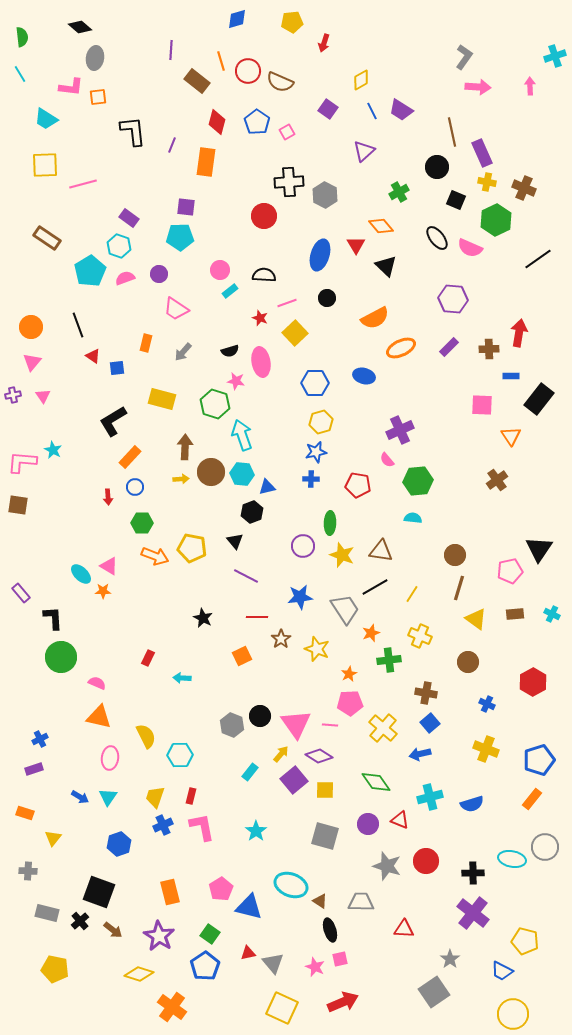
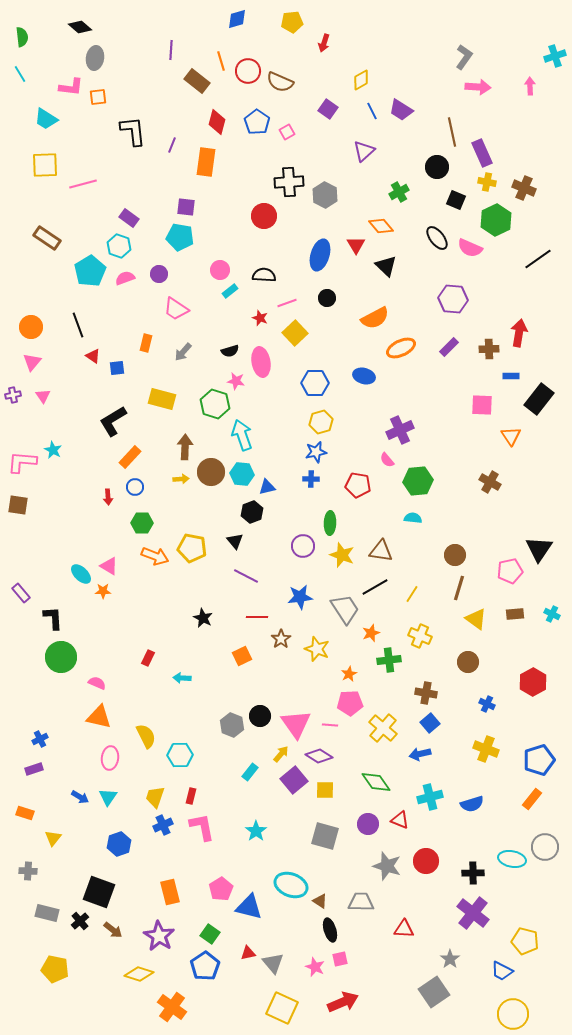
cyan pentagon at (180, 237): rotated 12 degrees clockwise
brown cross at (497, 480): moved 7 px left, 2 px down; rotated 25 degrees counterclockwise
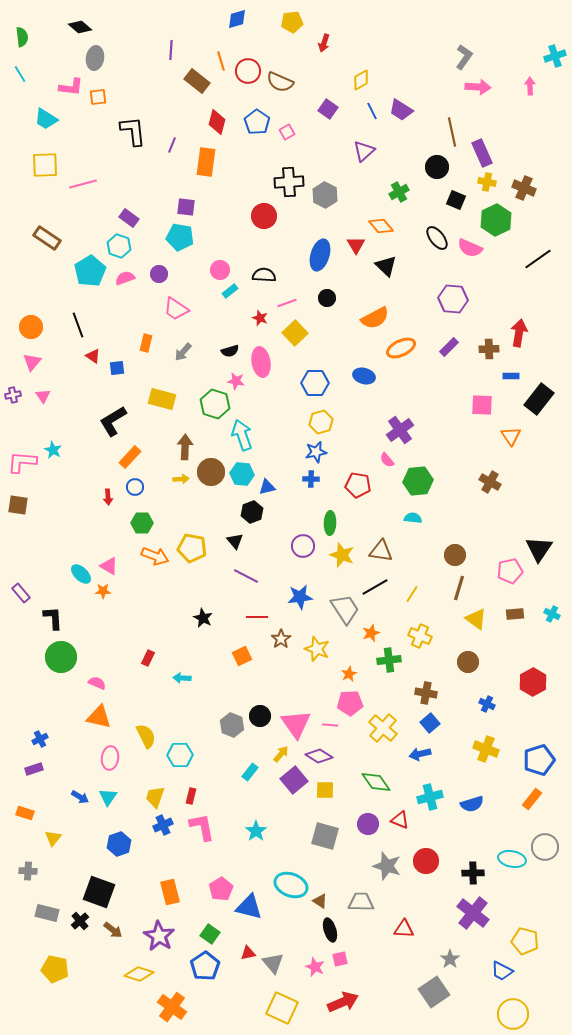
purple cross at (400, 430): rotated 12 degrees counterclockwise
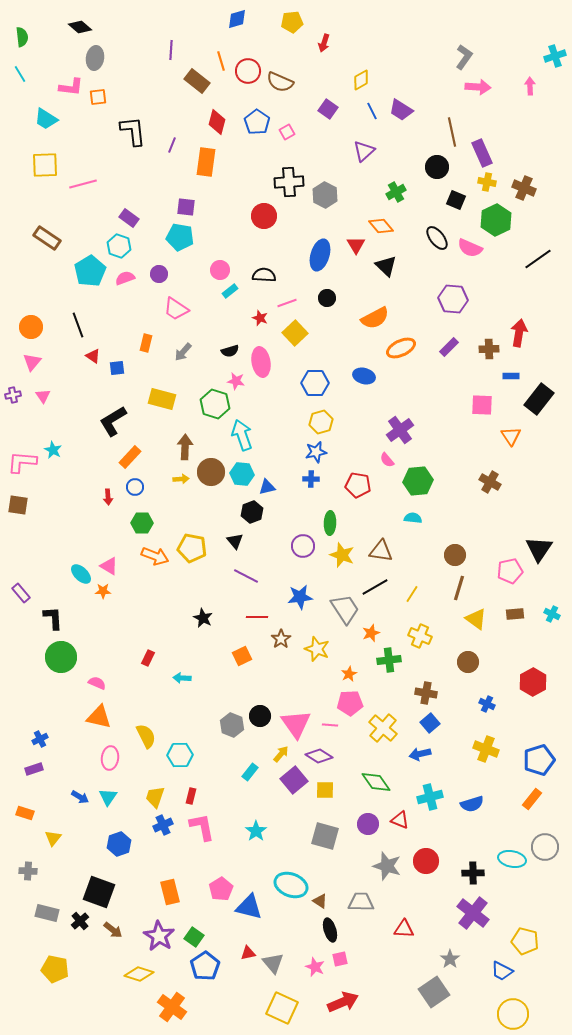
green cross at (399, 192): moved 3 px left
green square at (210, 934): moved 16 px left, 3 px down
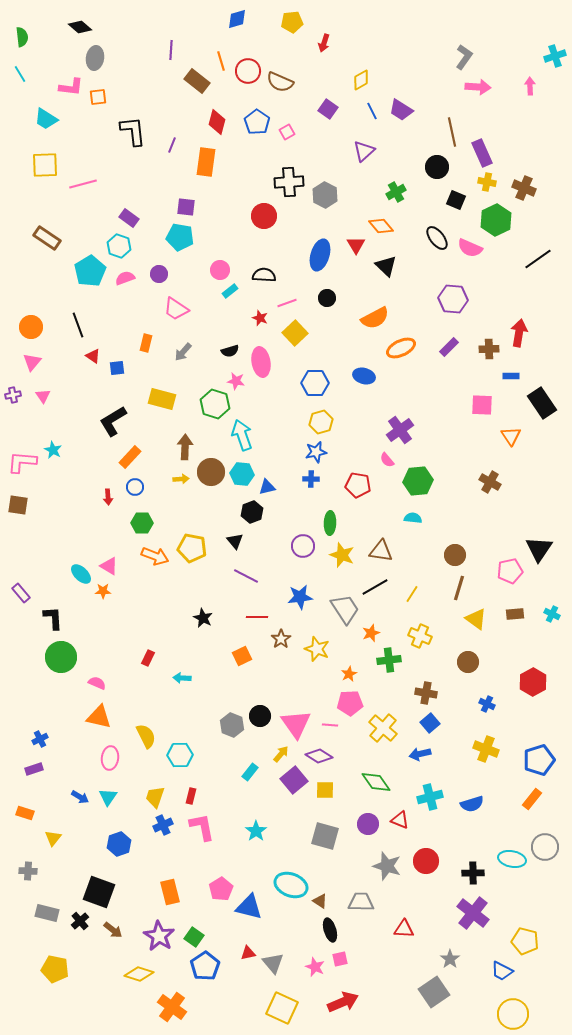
black rectangle at (539, 399): moved 3 px right, 4 px down; rotated 72 degrees counterclockwise
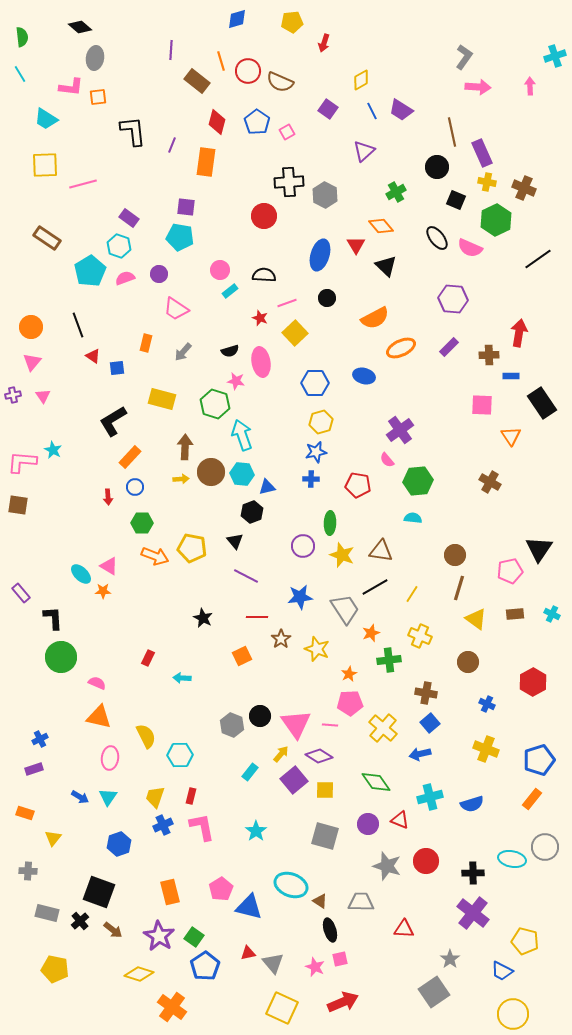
brown cross at (489, 349): moved 6 px down
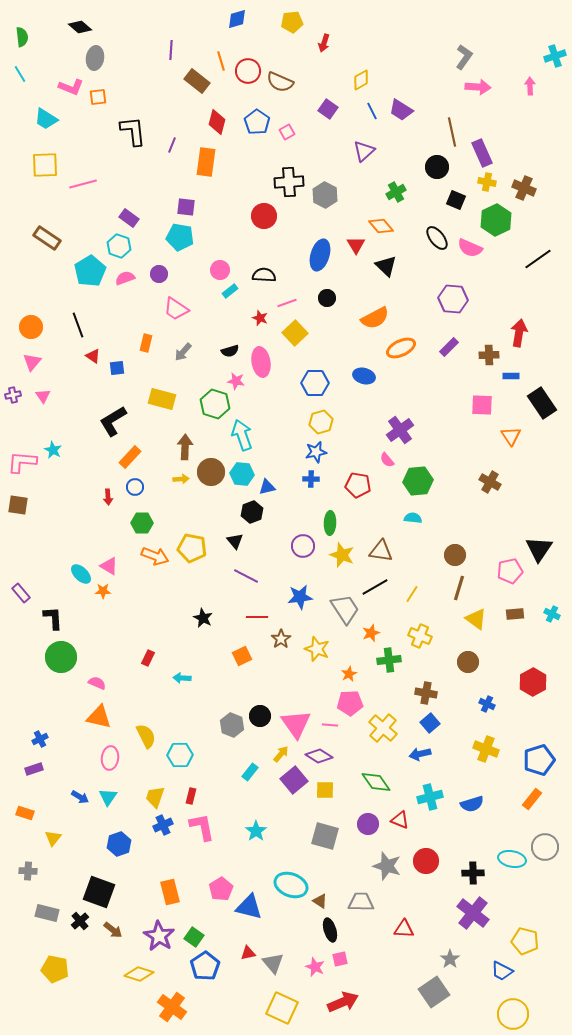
pink L-shape at (71, 87): rotated 15 degrees clockwise
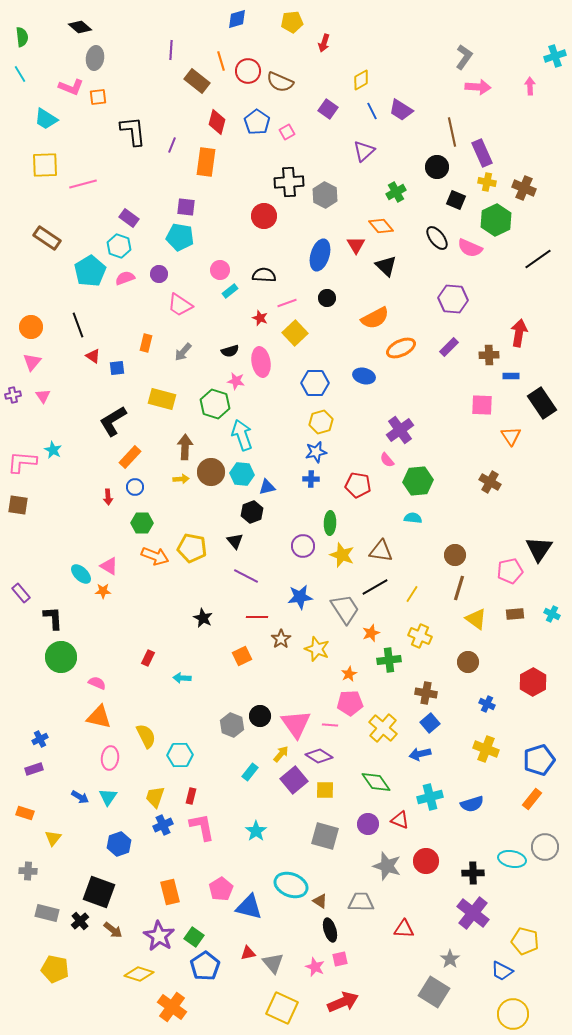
pink trapezoid at (176, 309): moved 4 px right, 4 px up
gray square at (434, 992): rotated 24 degrees counterclockwise
